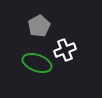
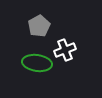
green ellipse: rotated 12 degrees counterclockwise
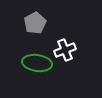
gray pentagon: moved 4 px left, 3 px up
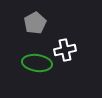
white cross: rotated 10 degrees clockwise
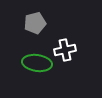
gray pentagon: rotated 15 degrees clockwise
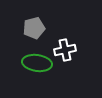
gray pentagon: moved 1 px left, 5 px down
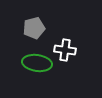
white cross: rotated 20 degrees clockwise
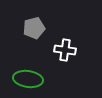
green ellipse: moved 9 px left, 16 px down
